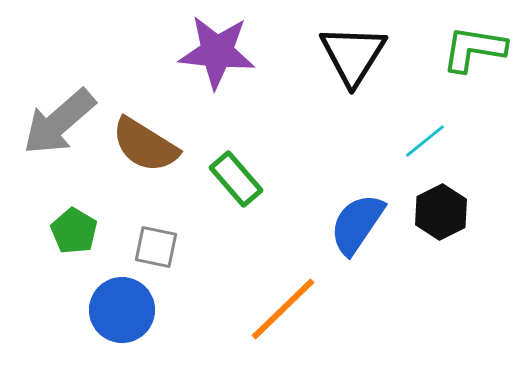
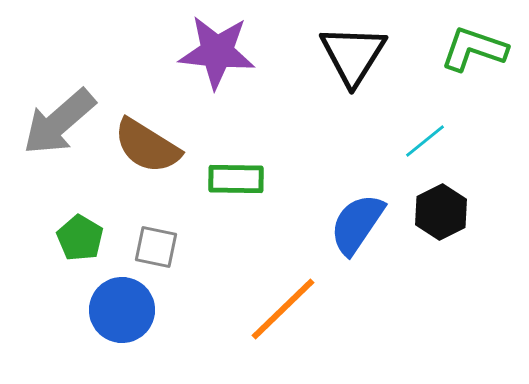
green L-shape: rotated 10 degrees clockwise
brown semicircle: moved 2 px right, 1 px down
green rectangle: rotated 48 degrees counterclockwise
green pentagon: moved 6 px right, 7 px down
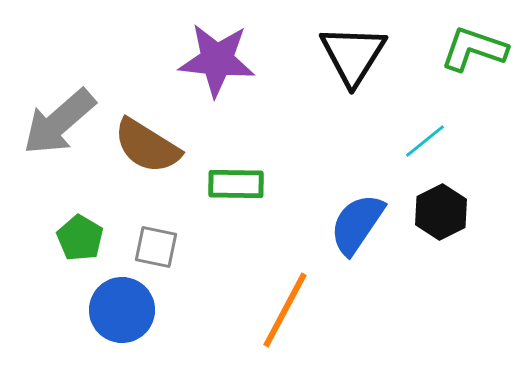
purple star: moved 8 px down
green rectangle: moved 5 px down
orange line: moved 2 px right, 1 px down; rotated 18 degrees counterclockwise
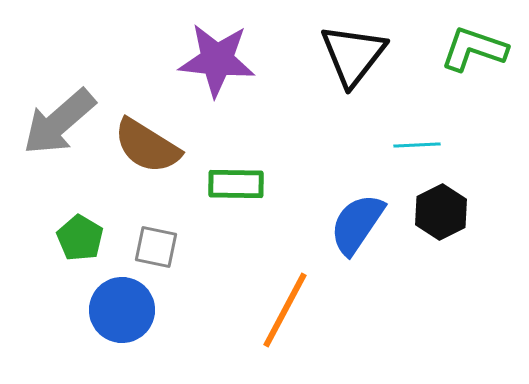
black triangle: rotated 6 degrees clockwise
cyan line: moved 8 px left, 4 px down; rotated 36 degrees clockwise
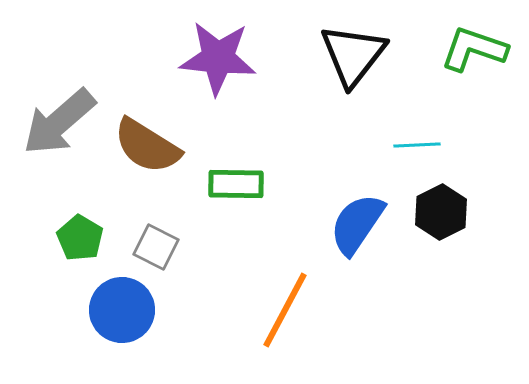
purple star: moved 1 px right, 2 px up
gray square: rotated 15 degrees clockwise
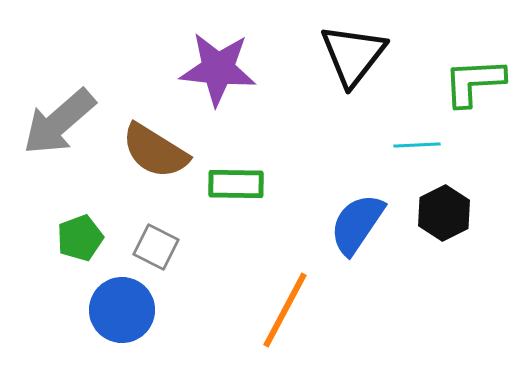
green L-shape: moved 33 px down; rotated 22 degrees counterclockwise
purple star: moved 11 px down
brown semicircle: moved 8 px right, 5 px down
black hexagon: moved 3 px right, 1 px down
green pentagon: rotated 21 degrees clockwise
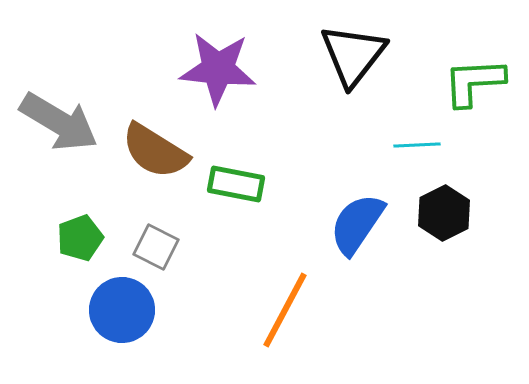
gray arrow: rotated 108 degrees counterclockwise
green rectangle: rotated 10 degrees clockwise
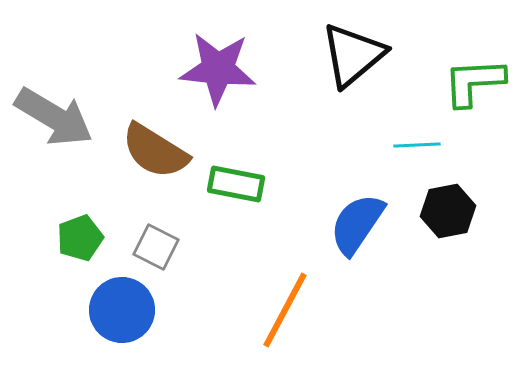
black triangle: rotated 12 degrees clockwise
gray arrow: moved 5 px left, 5 px up
black hexagon: moved 4 px right, 2 px up; rotated 16 degrees clockwise
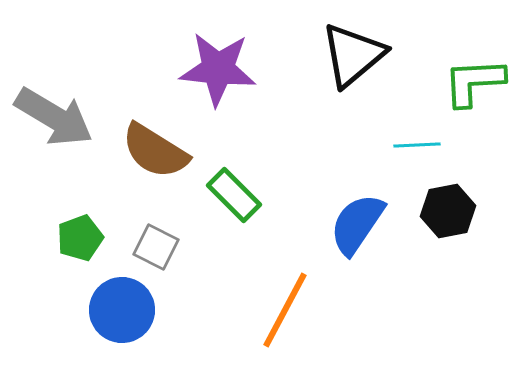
green rectangle: moved 2 px left, 11 px down; rotated 34 degrees clockwise
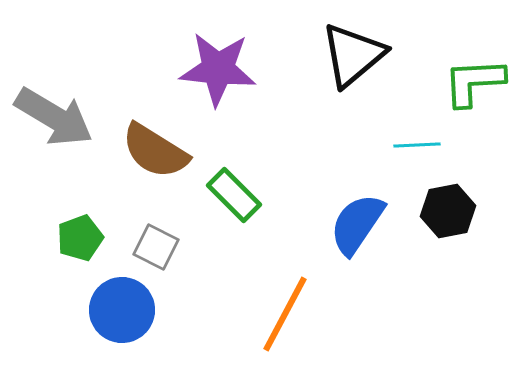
orange line: moved 4 px down
